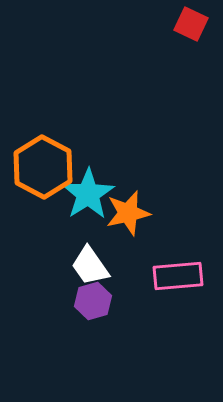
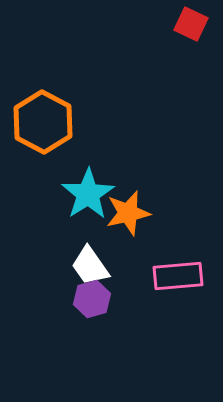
orange hexagon: moved 45 px up
purple hexagon: moved 1 px left, 2 px up
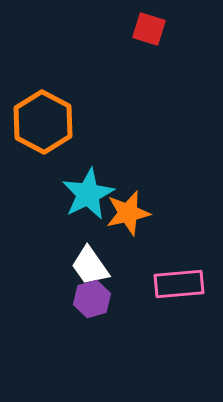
red square: moved 42 px left, 5 px down; rotated 8 degrees counterclockwise
cyan star: rotated 6 degrees clockwise
pink rectangle: moved 1 px right, 8 px down
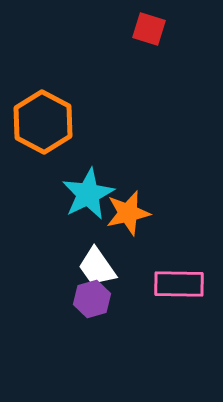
white trapezoid: moved 7 px right, 1 px down
pink rectangle: rotated 6 degrees clockwise
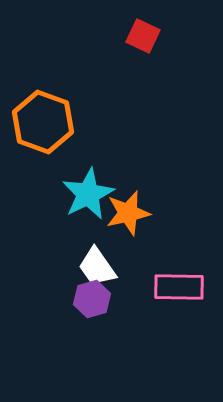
red square: moved 6 px left, 7 px down; rotated 8 degrees clockwise
orange hexagon: rotated 8 degrees counterclockwise
pink rectangle: moved 3 px down
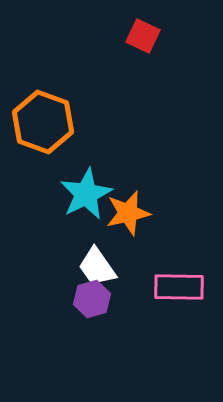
cyan star: moved 2 px left
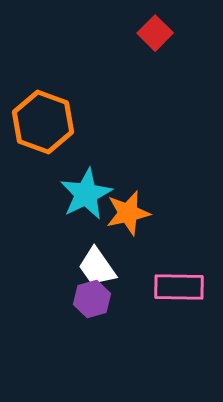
red square: moved 12 px right, 3 px up; rotated 20 degrees clockwise
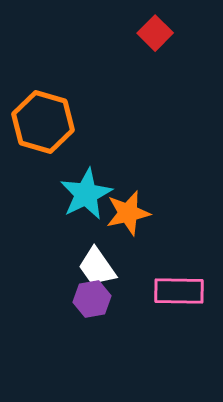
orange hexagon: rotated 4 degrees counterclockwise
pink rectangle: moved 4 px down
purple hexagon: rotated 6 degrees clockwise
